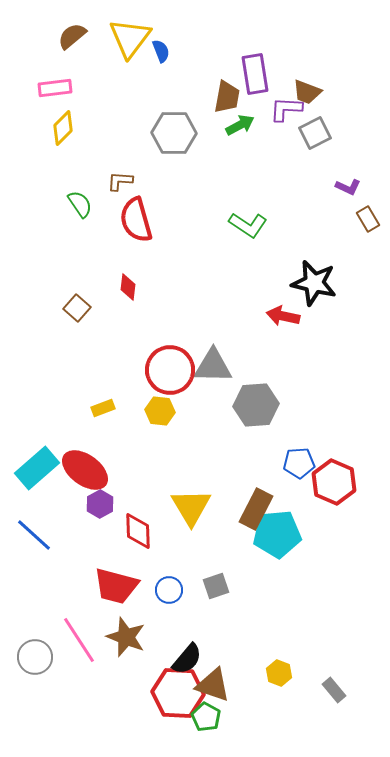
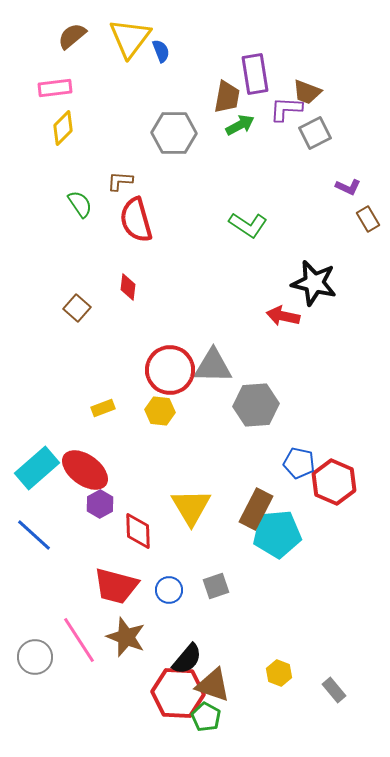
blue pentagon at (299, 463): rotated 16 degrees clockwise
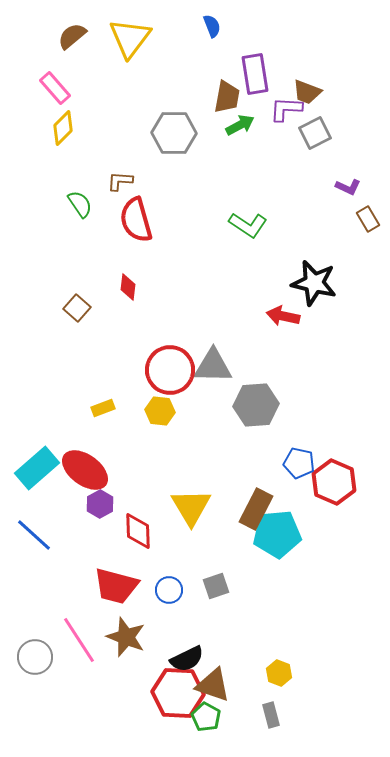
blue semicircle at (161, 51): moved 51 px right, 25 px up
pink rectangle at (55, 88): rotated 56 degrees clockwise
black semicircle at (187, 659): rotated 24 degrees clockwise
gray rectangle at (334, 690): moved 63 px left, 25 px down; rotated 25 degrees clockwise
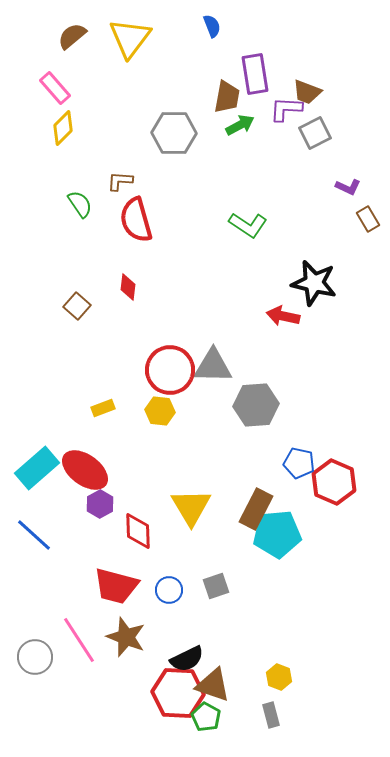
brown square at (77, 308): moved 2 px up
yellow hexagon at (279, 673): moved 4 px down
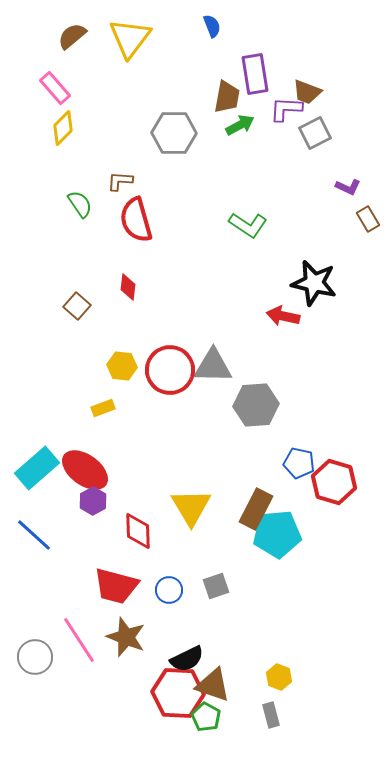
yellow hexagon at (160, 411): moved 38 px left, 45 px up
red hexagon at (334, 482): rotated 6 degrees counterclockwise
purple hexagon at (100, 504): moved 7 px left, 3 px up
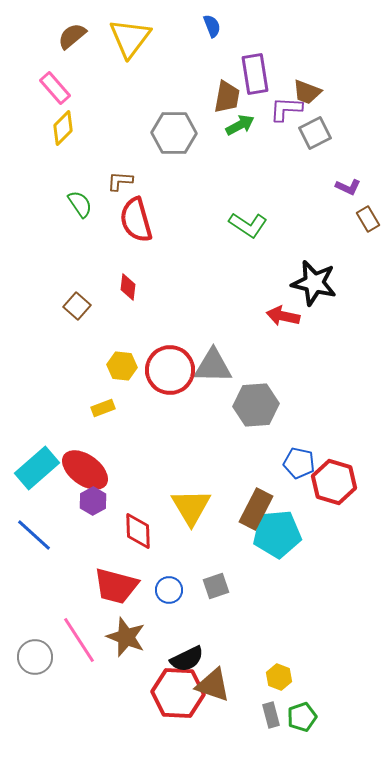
green pentagon at (206, 717): moved 96 px right; rotated 24 degrees clockwise
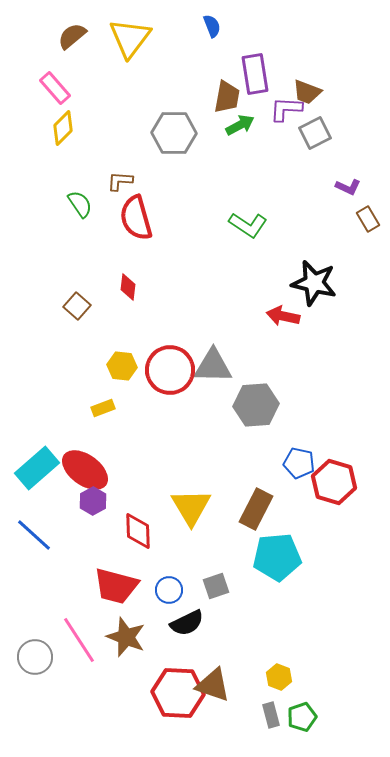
red semicircle at (136, 220): moved 2 px up
cyan pentagon at (277, 534): moved 23 px down
black semicircle at (187, 659): moved 36 px up
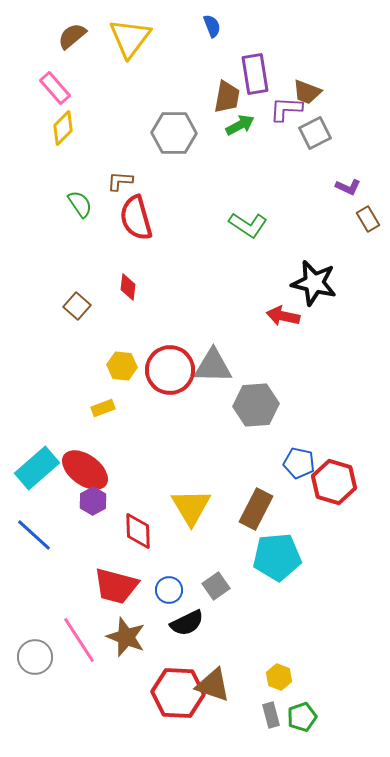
gray square at (216, 586): rotated 16 degrees counterclockwise
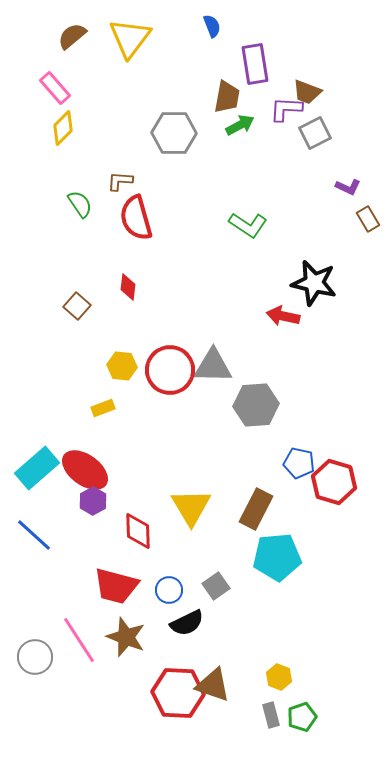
purple rectangle at (255, 74): moved 10 px up
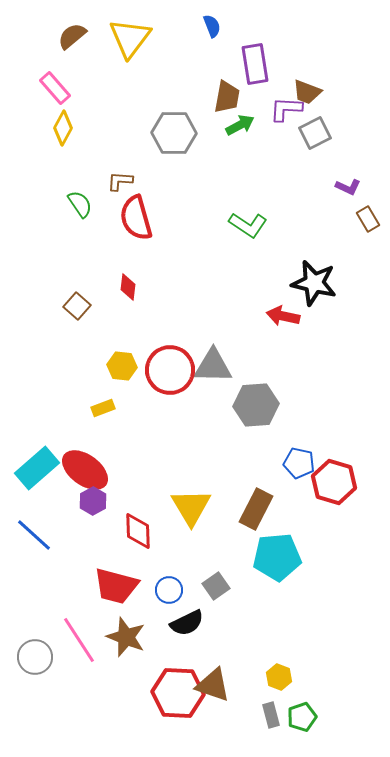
yellow diamond at (63, 128): rotated 16 degrees counterclockwise
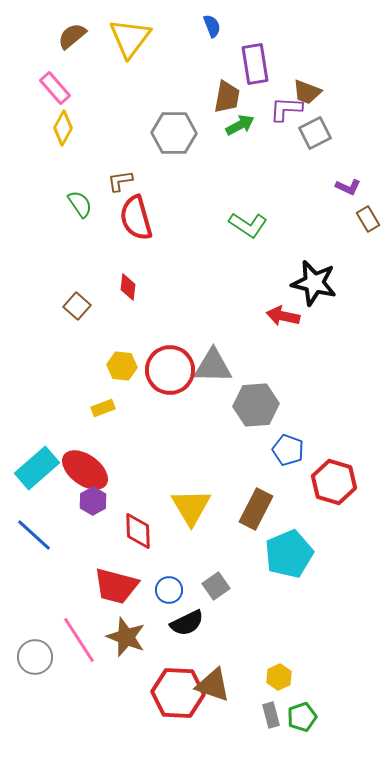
brown L-shape at (120, 181): rotated 12 degrees counterclockwise
blue pentagon at (299, 463): moved 11 px left, 13 px up; rotated 8 degrees clockwise
cyan pentagon at (277, 557): moved 12 px right, 3 px up; rotated 18 degrees counterclockwise
yellow hexagon at (279, 677): rotated 15 degrees clockwise
